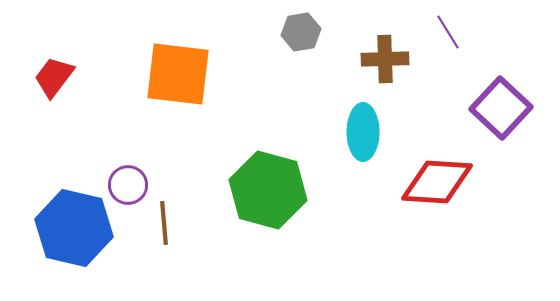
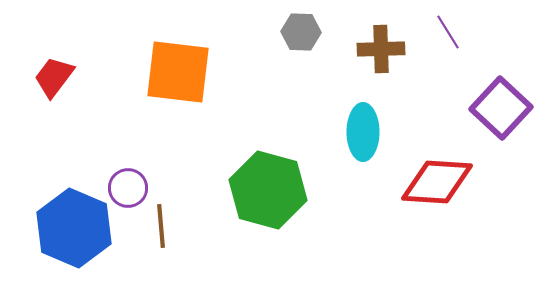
gray hexagon: rotated 12 degrees clockwise
brown cross: moved 4 px left, 10 px up
orange square: moved 2 px up
purple circle: moved 3 px down
brown line: moved 3 px left, 3 px down
blue hexagon: rotated 10 degrees clockwise
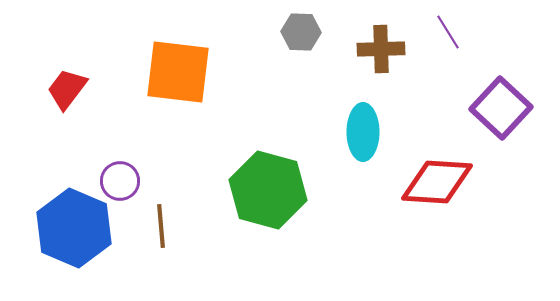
red trapezoid: moved 13 px right, 12 px down
purple circle: moved 8 px left, 7 px up
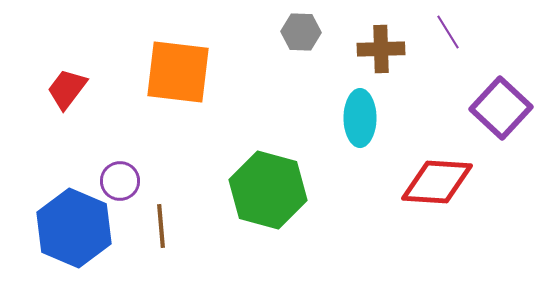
cyan ellipse: moved 3 px left, 14 px up
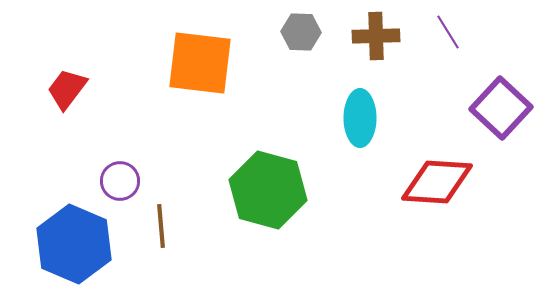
brown cross: moved 5 px left, 13 px up
orange square: moved 22 px right, 9 px up
blue hexagon: moved 16 px down
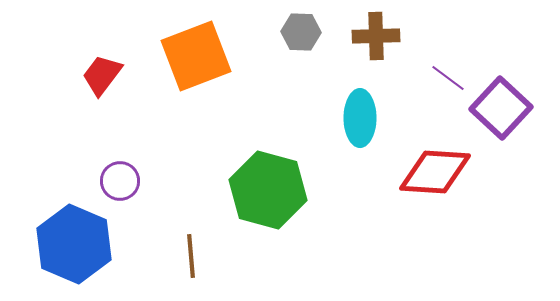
purple line: moved 46 px down; rotated 21 degrees counterclockwise
orange square: moved 4 px left, 7 px up; rotated 28 degrees counterclockwise
red trapezoid: moved 35 px right, 14 px up
red diamond: moved 2 px left, 10 px up
brown line: moved 30 px right, 30 px down
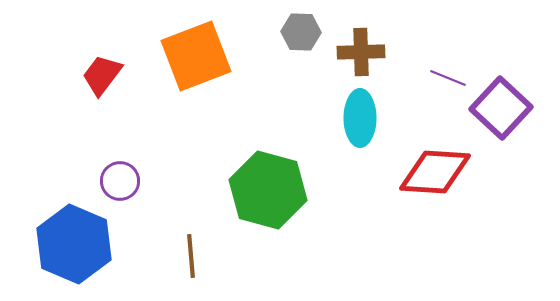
brown cross: moved 15 px left, 16 px down
purple line: rotated 15 degrees counterclockwise
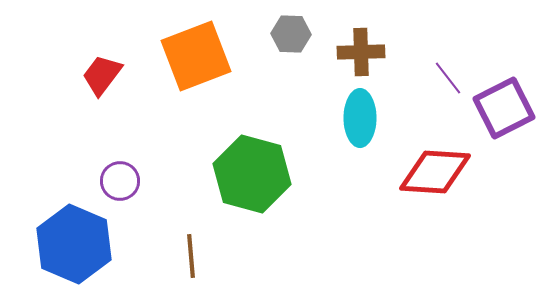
gray hexagon: moved 10 px left, 2 px down
purple line: rotated 30 degrees clockwise
purple square: moved 3 px right; rotated 20 degrees clockwise
green hexagon: moved 16 px left, 16 px up
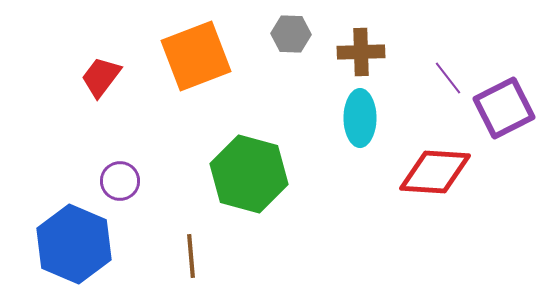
red trapezoid: moved 1 px left, 2 px down
green hexagon: moved 3 px left
